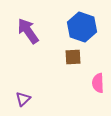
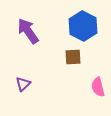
blue hexagon: moved 1 px right, 1 px up; rotated 8 degrees clockwise
pink semicircle: moved 4 px down; rotated 12 degrees counterclockwise
purple triangle: moved 15 px up
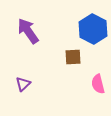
blue hexagon: moved 10 px right, 3 px down
pink semicircle: moved 3 px up
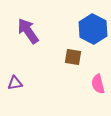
brown square: rotated 12 degrees clockwise
purple triangle: moved 8 px left, 1 px up; rotated 35 degrees clockwise
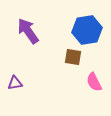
blue hexagon: moved 6 px left, 1 px down; rotated 24 degrees clockwise
pink semicircle: moved 4 px left, 2 px up; rotated 12 degrees counterclockwise
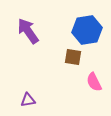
purple triangle: moved 13 px right, 17 px down
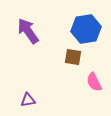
blue hexagon: moved 1 px left, 1 px up
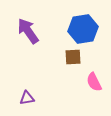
blue hexagon: moved 3 px left
brown square: rotated 12 degrees counterclockwise
purple triangle: moved 1 px left, 2 px up
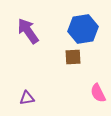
pink semicircle: moved 4 px right, 11 px down
